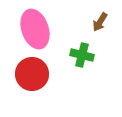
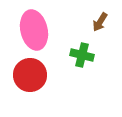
pink ellipse: moved 1 px left, 1 px down; rotated 6 degrees clockwise
red circle: moved 2 px left, 1 px down
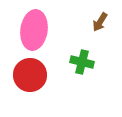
pink ellipse: rotated 21 degrees clockwise
green cross: moved 7 px down
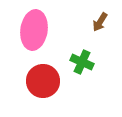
green cross: rotated 10 degrees clockwise
red circle: moved 13 px right, 6 px down
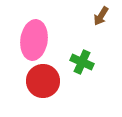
brown arrow: moved 1 px right, 6 px up
pink ellipse: moved 10 px down
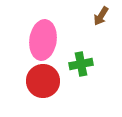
pink ellipse: moved 9 px right
green cross: moved 1 px left, 2 px down; rotated 35 degrees counterclockwise
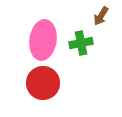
green cross: moved 21 px up
red circle: moved 2 px down
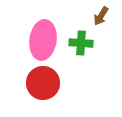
green cross: rotated 15 degrees clockwise
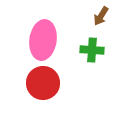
green cross: moved 11 px right, 7 px down
